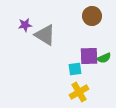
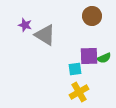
purple star: rotated 24 degrees clockwise
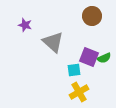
gray triangle: moved 8 px right, 7 px down; rotated 10 degrees clockwise
purple square: moved 1 px down; rotated 24 degrees clockwise
cyan square: moved 1 px left, 1 px down
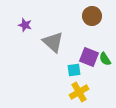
green semicircle: moved 1 px right, 1 px down; rotated 80 degrees clockwise
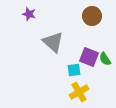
purple star: moved 4 px right, 11 px up
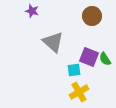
purple star: moved 3 px right, 3 px up
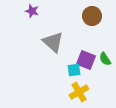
purple square: moved 3 px left, 3 px down
